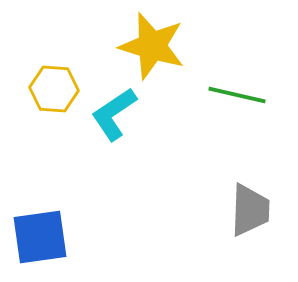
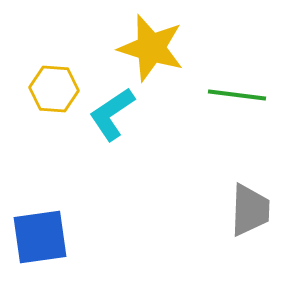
yellow star: moved 1 px left, 2 px down
green line: rotated 6 degrees counterclockwise
cyan L-shape: moved 2 px left
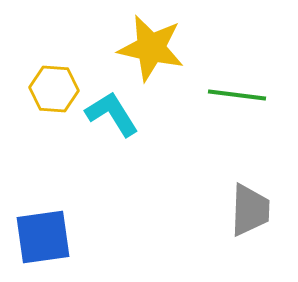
yellow star: rotated 4 degrees counterclockwise
cyan L-shape: rotated 92 degrees clockwise
blue square: moved 3 px right
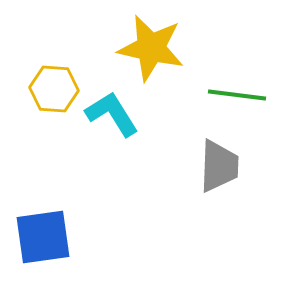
gray trapezoid: moved 31 px left, 44 px up
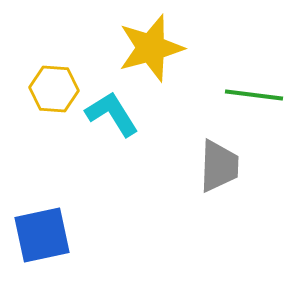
yellow star: rotated 28 degrees counterclockwise
green line: moved 17 px right
blue square: moved 1 px left, 2 px up; rotated 4 degrees counterclockwise
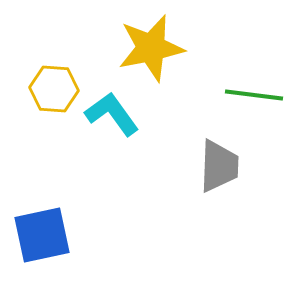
yellow star: rotated 4 degrees clockwise
cyan L-shape: rotated 4 degrees counterclockwise
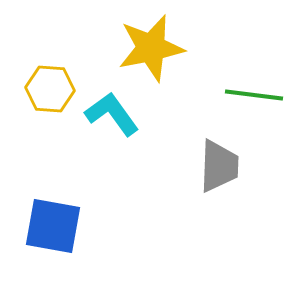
yellow hexagon: moved 4 px left
blue square: moved 11 px right, 9 px up; rotated 22 degrees clockwise
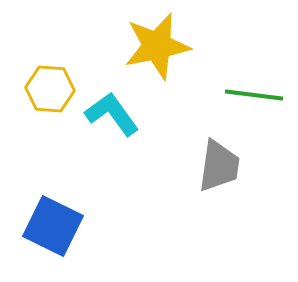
yellow star: moved 6 px right, 2 px up
gray trapezoid: rotated 6 degrees clockwise
blue square: rotated 16 degrees clockwise
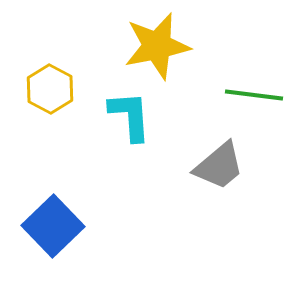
yellow hexagon: rotated 24 degrees clockwise
cyan L-shape: moved 18 px right, 2 px down; rotated 32 degrees clockwise
gray trapezoid: rotated 42 degrees clockwise
blue square: rotated 20 degrees clockwise
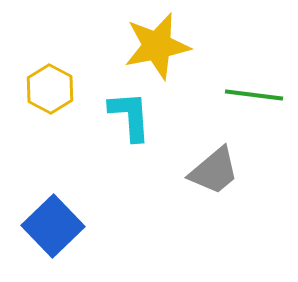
gray trapezoid: moved 5 px left, 5 px down
